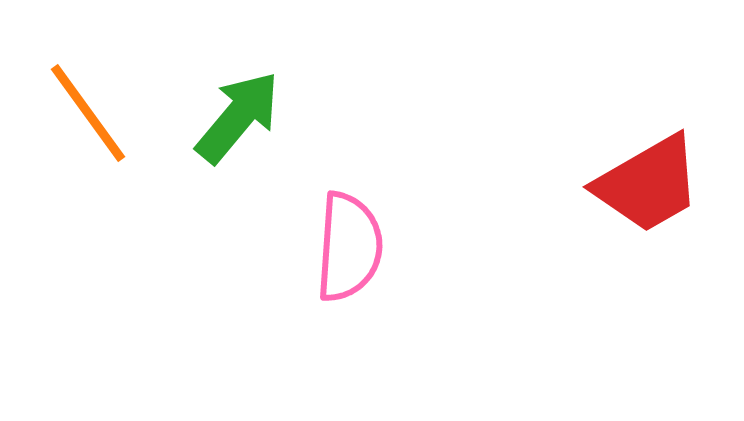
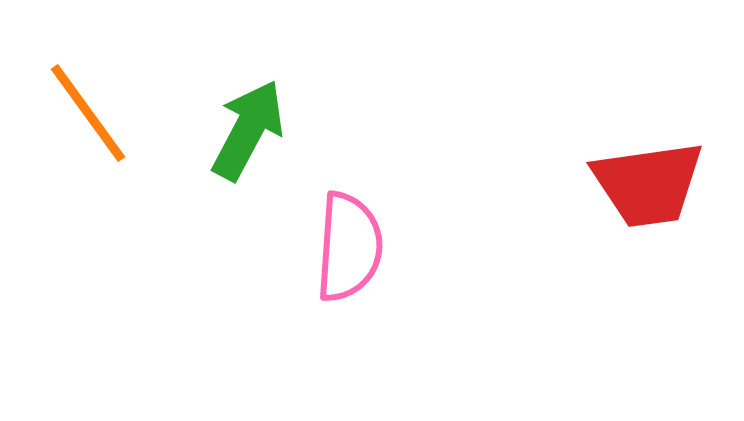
green arrow: moved 10 px right, 13 px down; rotated 12 degrees counterclockwise
red trapezoid: rotated 22 degrees clockwise
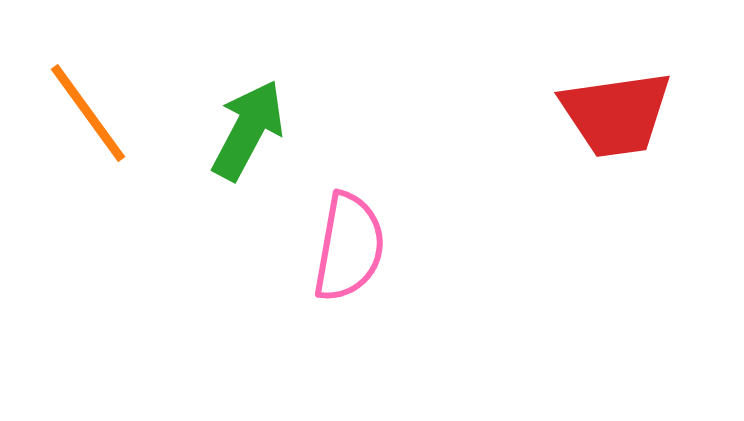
red trapezoid: moved 32 px left, 70 px up
pink semicircle: rotated 6 degrees clockwise
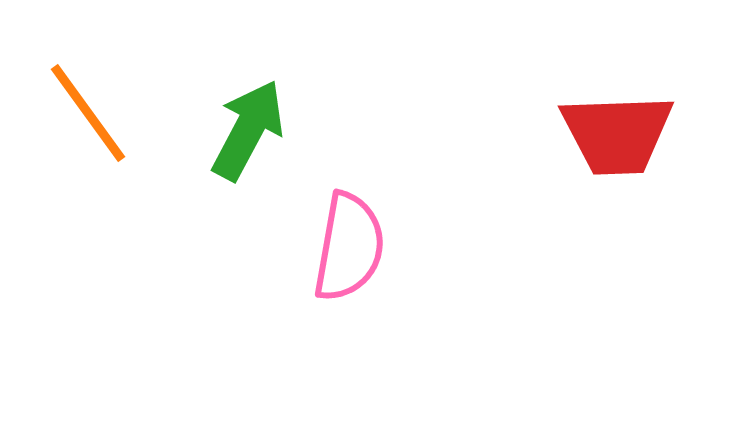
red trapezoid: moved 1 px right, 20 px down; rotated 6 degrees clockwise
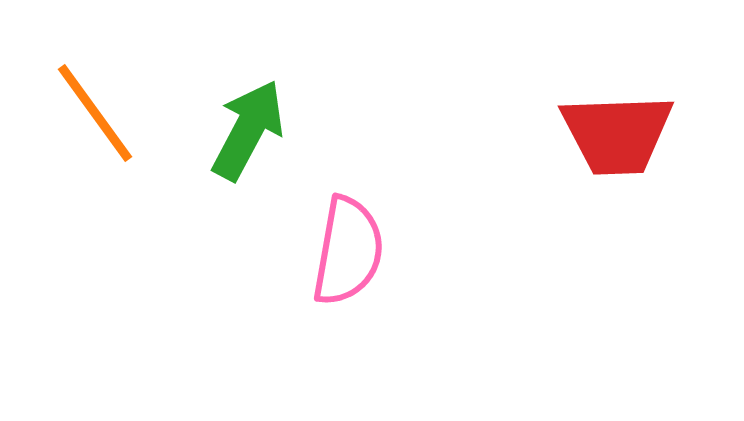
orange line: moved 7 px right
pink semicircle: moved 1 px left, 4 px down
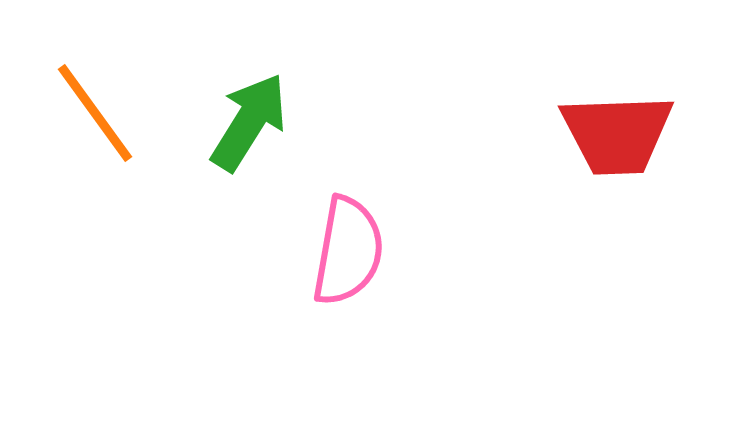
green arrow: moved 1 px right, 8 px up; rotated 4 degrees clockwise
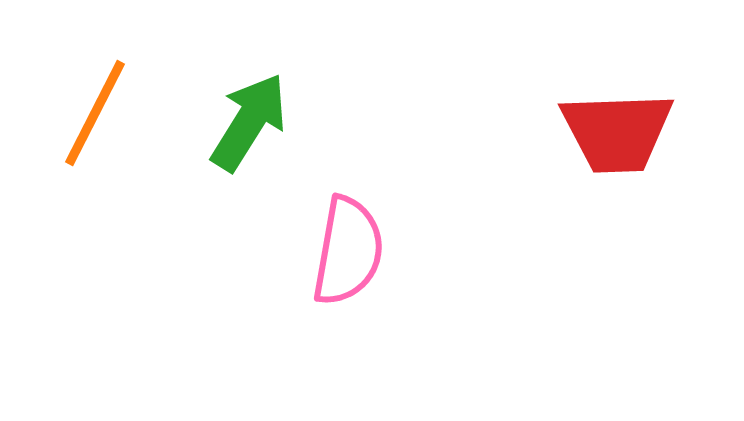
orange line: rotated 63 degrees clockwise
red trapezoid: moved 2 px up
